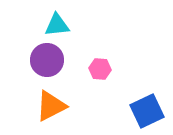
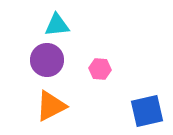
blue square: rotated 12 degrees clockwise
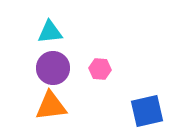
cyan triangle: moved 7 px left, 7 px down
purple circle: moved 6 px right, 8 px down
orange triangle: rotated 20 degrees clockwise
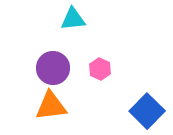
cyan triangle: moved 23 px right, 13 px up
pink hexagon: rotated 20 degrees clockwise
blue square: rotated 32 degrees counterclockwise
